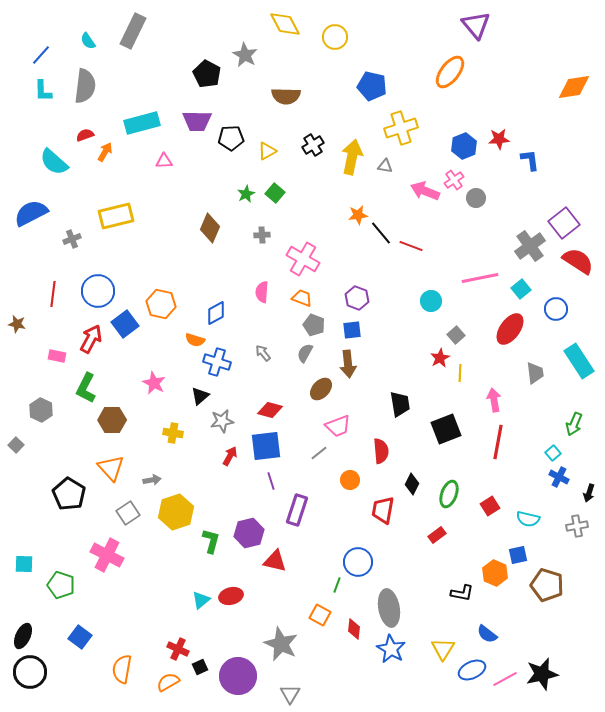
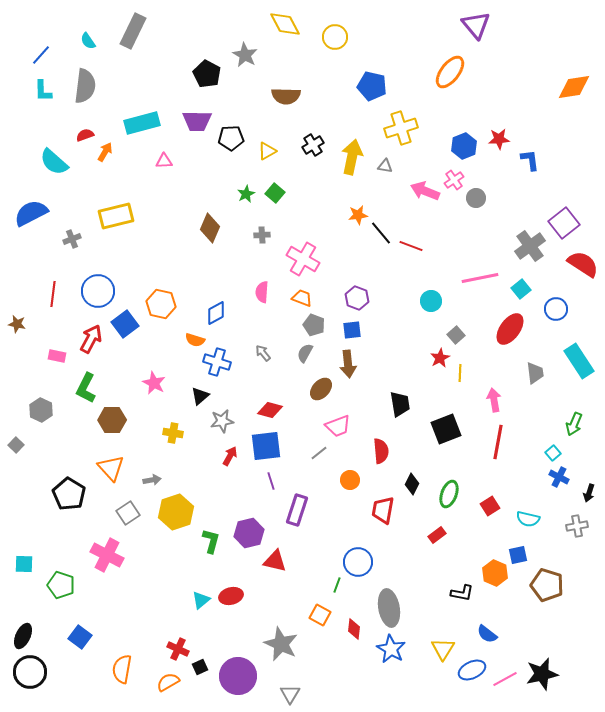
red semicircle at (578, 261): moved 5 px right, 3 px down
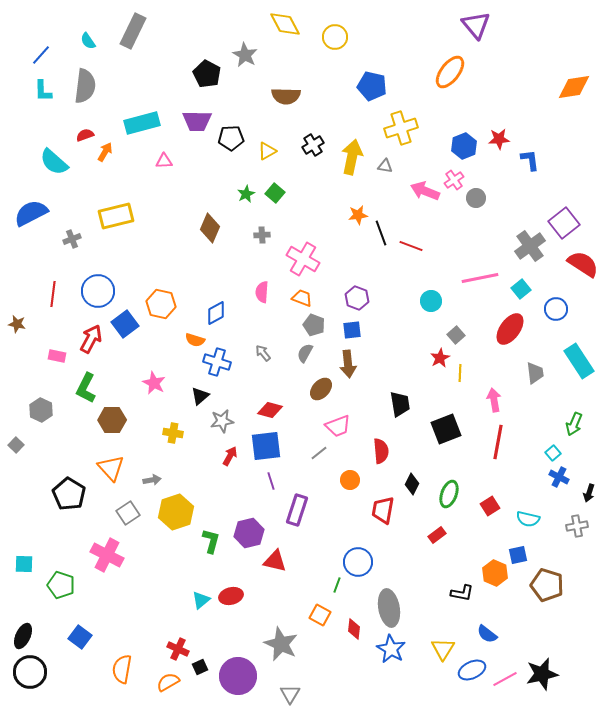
black line at (381, 233): rotated 20 degrees clockwise
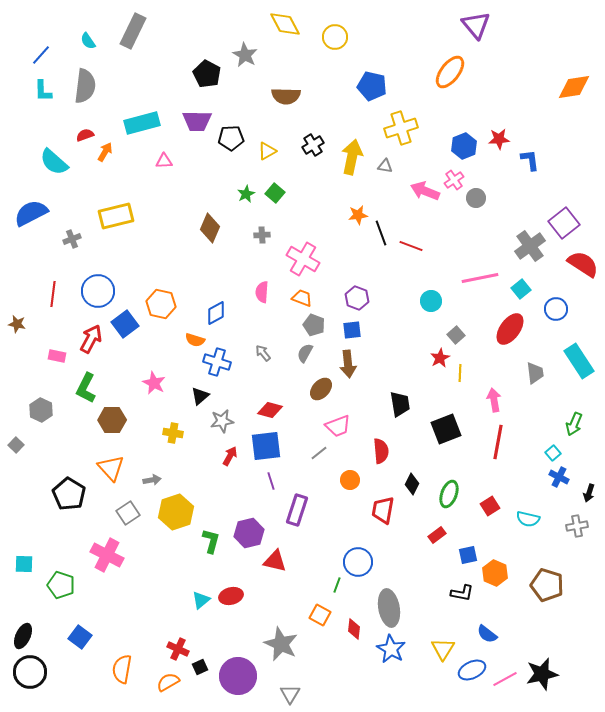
blue square at (518, 555): moved 50 px left
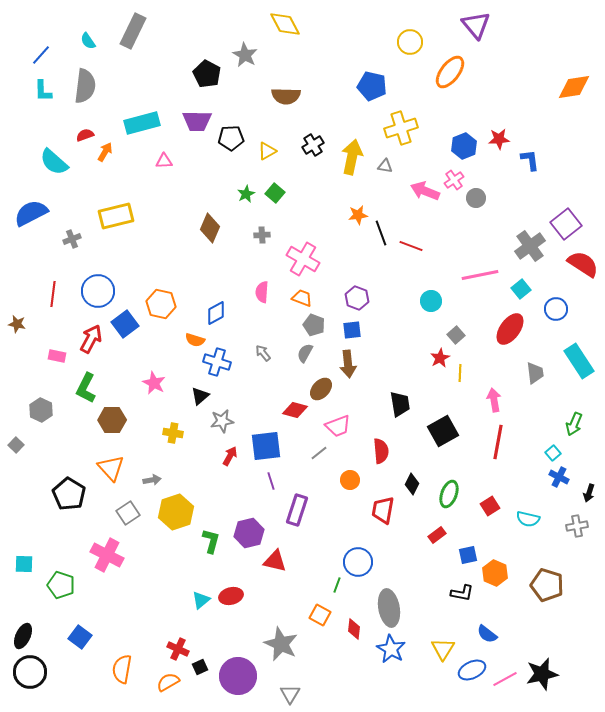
yellow circle at (335, 37): moved 75 px right, 5 px down
purple square at (564, 223): moved 2 px right, 1 px down
pink line at (480, 278): moved 3 px up
red diamond at (270, 410): moved 25 px right
black square at (446, 429): moved 3 px left, 2 px down; rotated 8 degrees counterclockwise
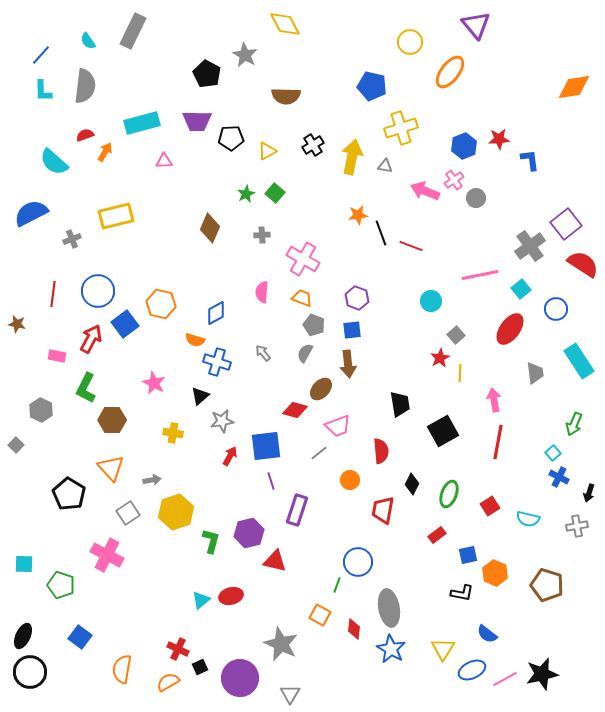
purple circle at (238, 676): moved 2 px right, 2 px down
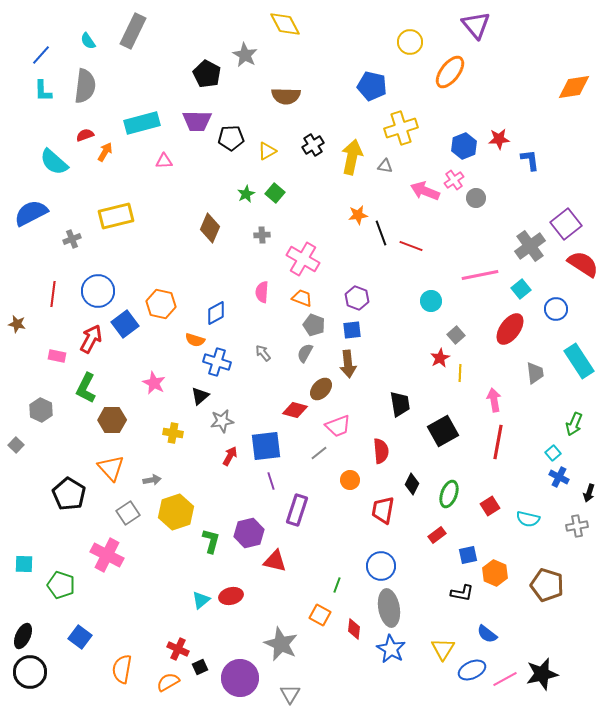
blue circle at (358, 562): moved 23 px right, 4 px down
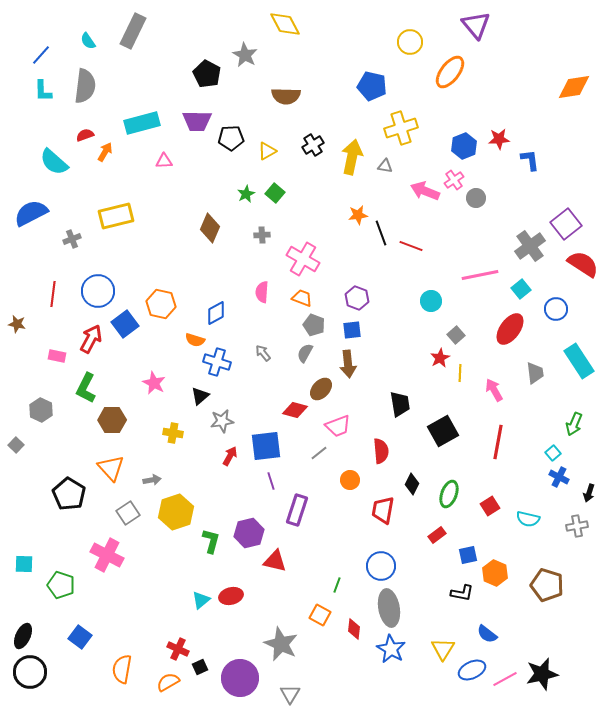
pink arrow at (494, 400): moved 10 px up; rotated 20 degrees counterclockwise
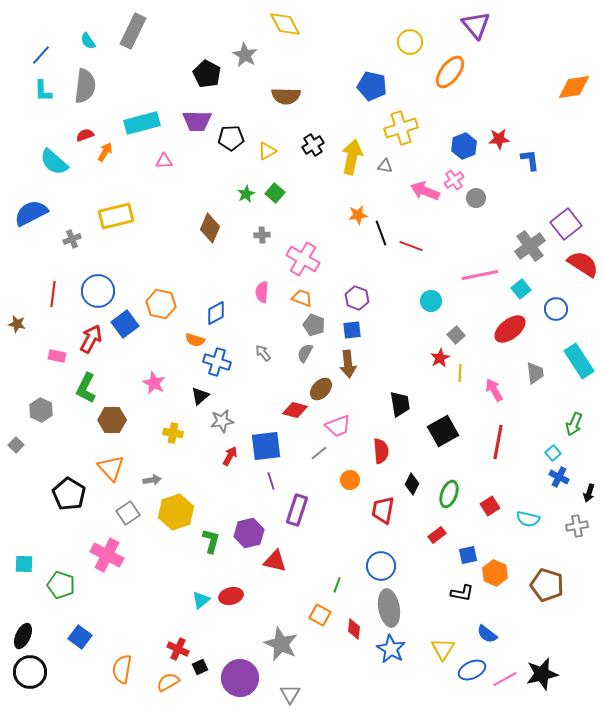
red ellipse at (510, 329): rotated 16 degrees clockwise
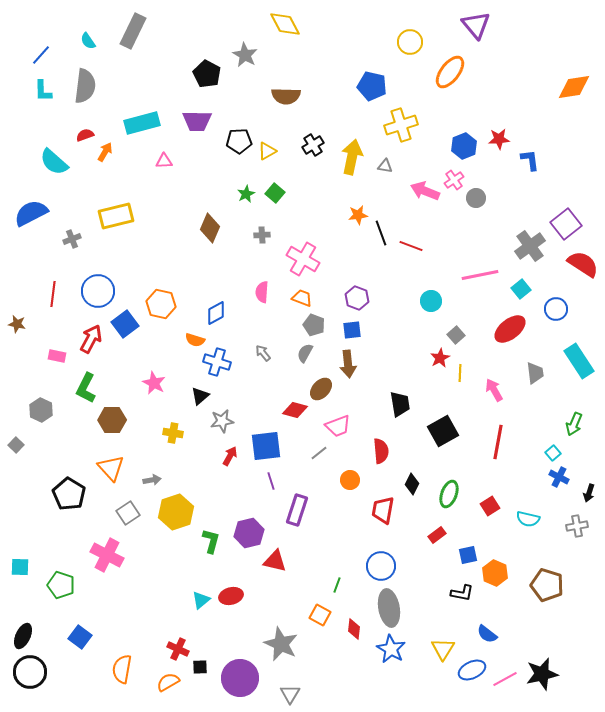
yellow cross at (401, 128): moved 3 px up
black pentagon at (231, 138): moved 8 px right, 3 px down
cyan square at (24, 564): moved 4 px left, 3 px down
black square at (200, 667): rotated 21 degrees clockwise
